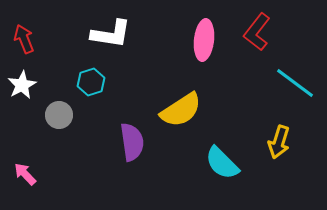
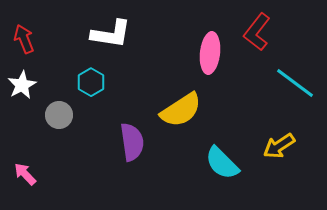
pink ellipse: moved 6 px right, 13 px down
cyan hexagon: rotated 12 degrees counterclockwise
yellow arrow: moved 4 px down; rotated 40 degrees clockwise
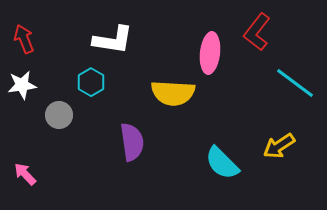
white L-shape: moved 2 px right, 6 px down
white star: rotated 20 degrees clockwise
yellow semicircle: moved 8 px left, 17 px up; rotated 36 degrees clockwise
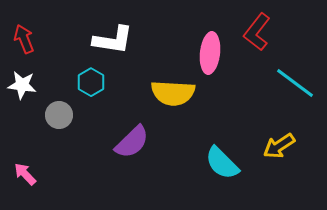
white star: rotated 16 degrees clockwise
purple semicircle: rotated 54 degrees clockwise
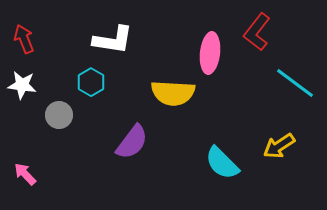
purple semicircle: rotated 9 degrees counterclockwise
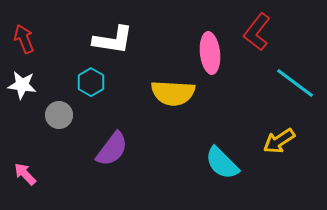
pink ellipse: rotated 12 degrees counterclockwise
purple semicircle: moved 20 px left, 7 px down
yellow arrow: moved 5 px up
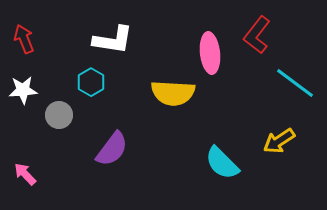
red L-shape: moved 3 px down
white star: moved 1 px right, 5 px down; rotated 12 degrees counterclockwise
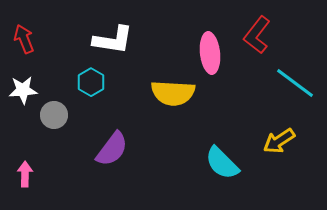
gray circle: moved 5 px left
pink arrow: rotated 45 degrees clockwise
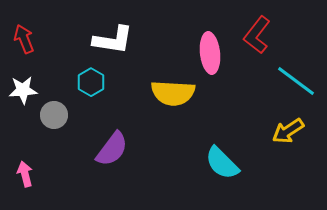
cyan line: moved 1 px right, 2 px up
yellow arrow: moved 9 px right, 10 px up
pink arrow: rotated 15 degrees counterclockwise
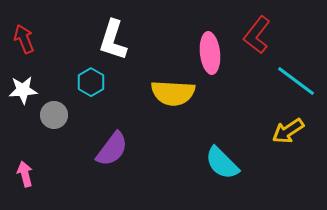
white L-shape: rotated 99 degrees clockwise
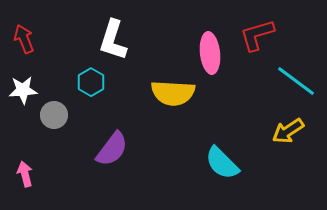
red L-shape: rotated 36 degrees clockwise
